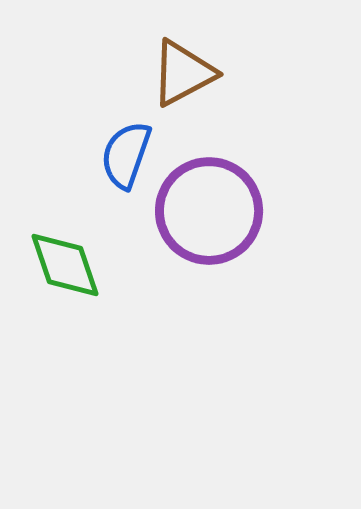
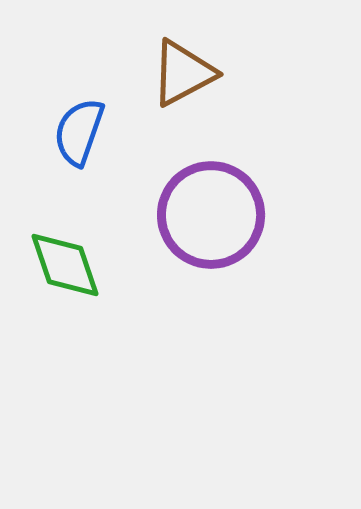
blue semicircle: moved 47 px left, 23 px up
purple circle: moved 2 px right, 4 px down
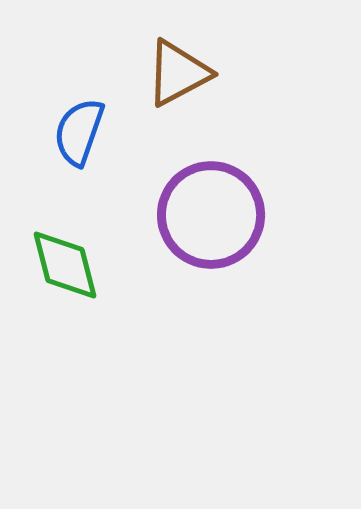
brown triangle: moved 5 px left
green diamond: rotated 4 degrees clockwise
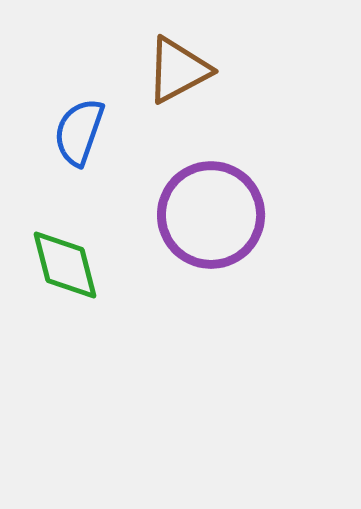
brown triangle: moved 3 px up
